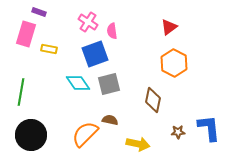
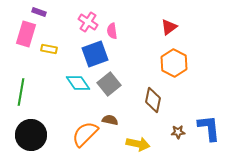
gray square: rotated 25 degrees counterclockwise
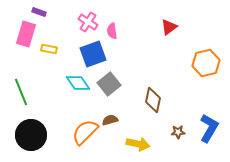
blue square: moved 2 px left
orange hexagon: moved 32 px right; rotated 20 degrees clockwise
green line: rotated 32 degrees counterclockwise
brown semicircle: rotated 28 degrees counterclockwise
blue L-shape: rotated 36 degrees clockwise
orange semicircle: moved 2 px up
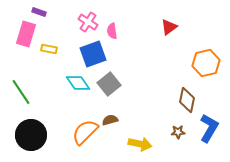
green line: rotated 12 degrees counterclockwise
brown diamond: moved 34 px right
yellow arrow: moved 2 px right
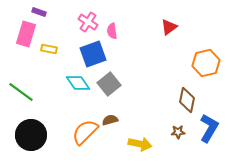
green line: rotated 20 degrees counterclockwise
